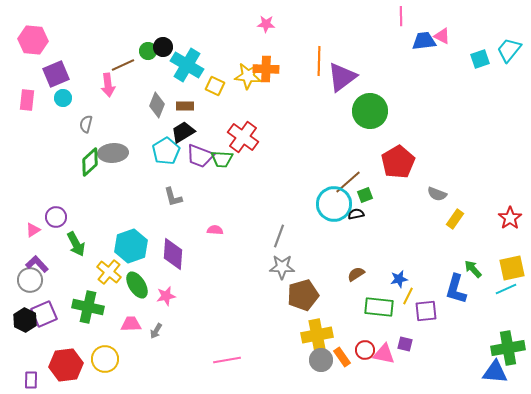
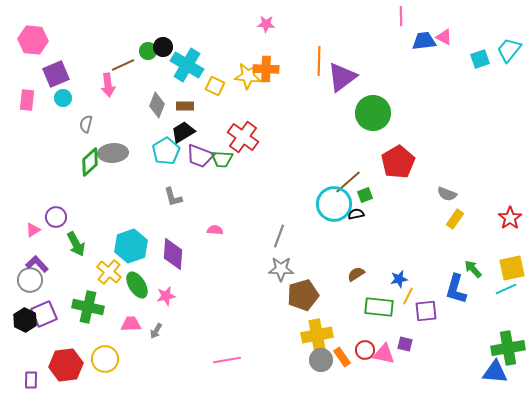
pink triangle at (442, 36): moved 2 px right, 1 px down
green circle at (370, 111): moved 3 px right, 2 px down
gray semicircle at (437, 194): moved 10 px right
gray star at (282, 267): moved 1 px left, 2 px down
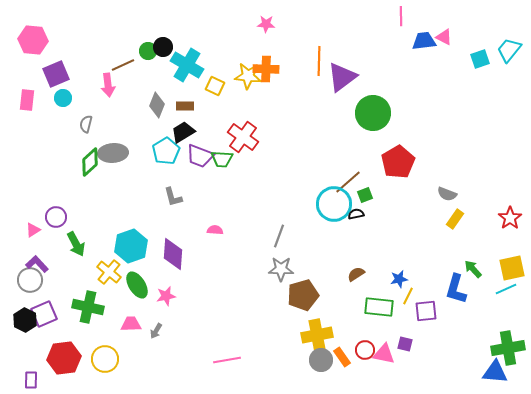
red hexagon at (66, 365): moved 2 px left, 7 px up
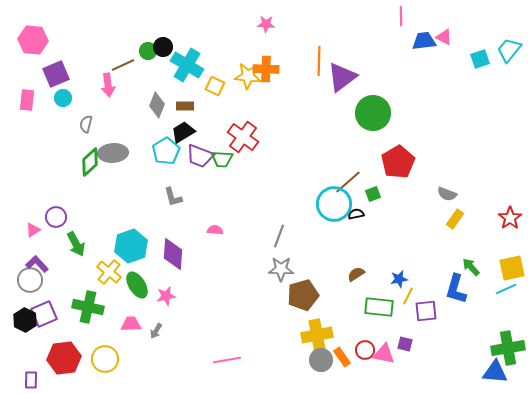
green square at (365, 195): moved 8 px right, 1 px up
green arrow at (473, 269): moved 2 px left, 2 px up
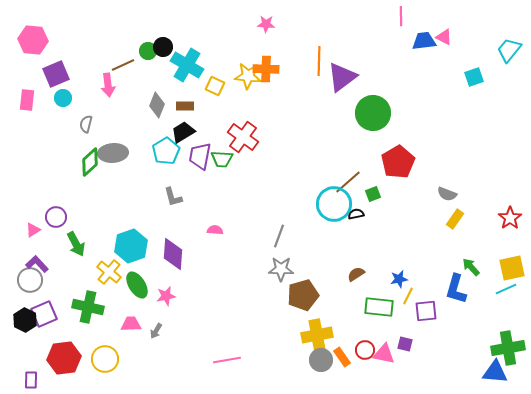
cyan square at (480, 59): moved 6 px left, 18 px down
purple trapezoid at (200, 156): rotated 80 degrees clockwise
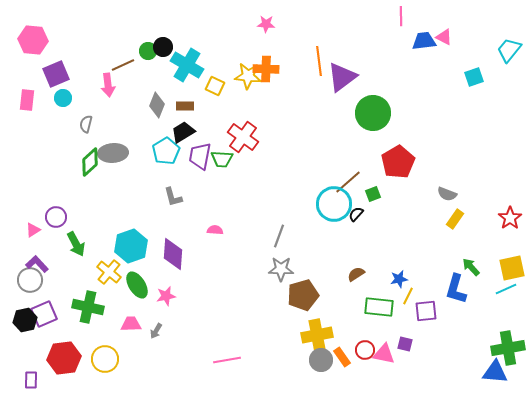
orange line at (319, 61): rotated 8 degrees counterclockwise
black semicircle at (356, 214): rotated 35 degrees counterclockwise
black hexagon at (25, 320): rotated 20 degrees clockwise
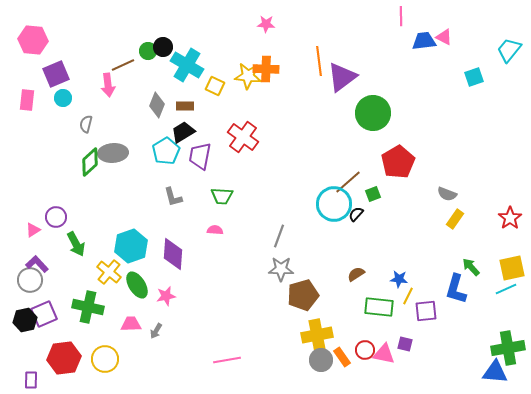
green trapezoid at (222, 159): moved 37 px down
blue star at (399, 279): rotated 18 degrees clockwise
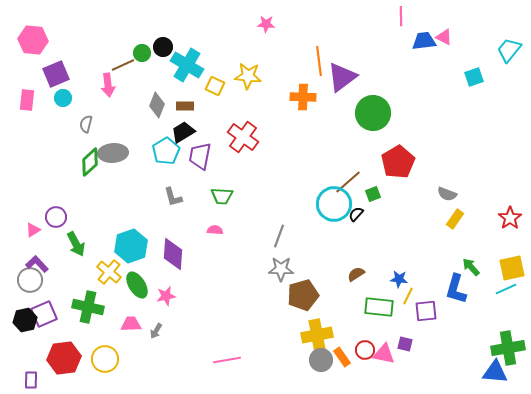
green circle at (148, 51): moved 6 px left, 2 px down
orange cross at (266, 69): moved 37 px right, 28 px down
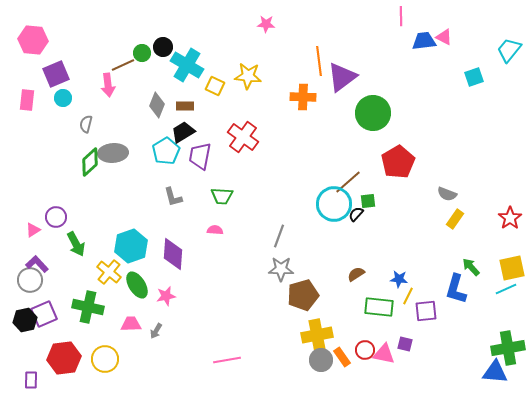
green square at (373, 194): moved 5 px left, 7 px down; rotated 14 degrees clockwise
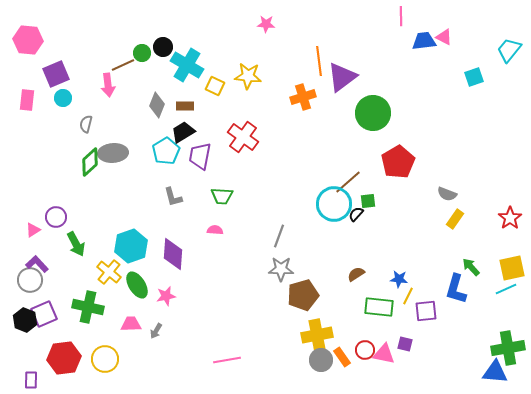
pink hexagon at (33, 40): moved 5 px left
orange cross at (303, 97): rotated 20 degrees counterclockwise
black hexagon at (25, 320): rotated 25 degrees counterclockwise
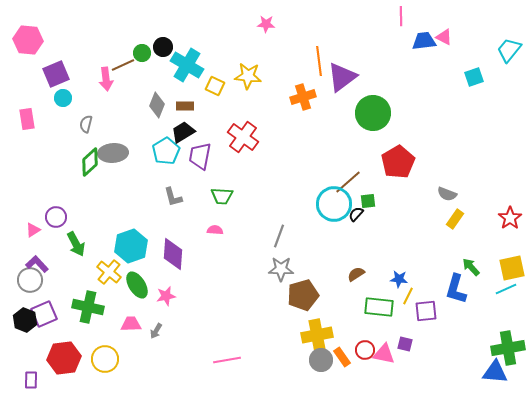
pink arrow at (108, 85): moved 2 px left, 6 px up
pink rectangle at (27, 100): moved 19 px down; rotated 15 degrees counterclockwise
